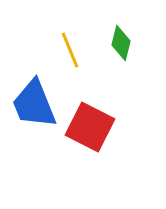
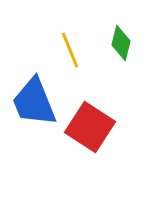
blue trapezoid: moved 2 px up
red square: rotated 6 degrees clockwise
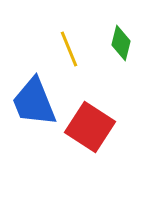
yellow line: moved 1 px left, 1 px up
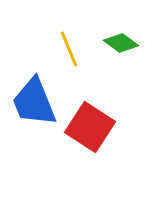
green diamond: rotated 68 degrees counterclockwise
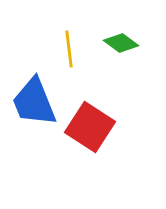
yellow line: rotated 15 degrees clockwise
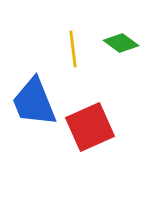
yellow line: moved 4 px right
red square: rotated 33 degrees clockwise
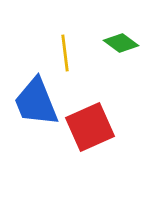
yellow line: moved 8 px left, 4 px down
blue trapezoid: moved 2 px right
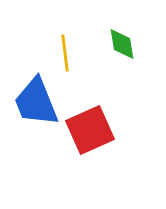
green diamond: moved 1 px right, 1 px down; rotated 44 degrees clockwise
red square: moved 3 px down
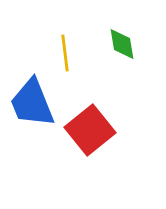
blue trapezoid: moved 4 px left, 1 px down
red square: rotated 15 degrees counterclockwise
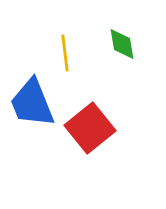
red square: moved 2 px up
